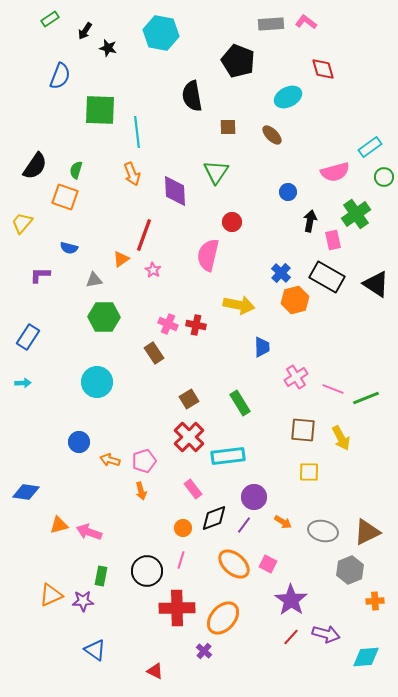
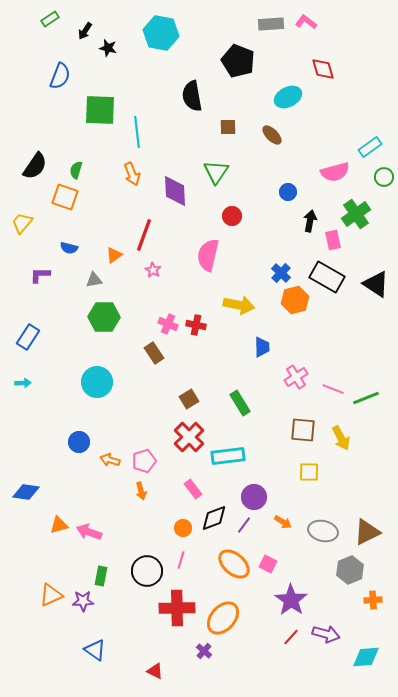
red circle at (232, 222): moved 6 px up
orange triangle at (121, 259): moved 7 px left, 4 px up
orange cross at (375, 601): moved 2 px left, 1 px up
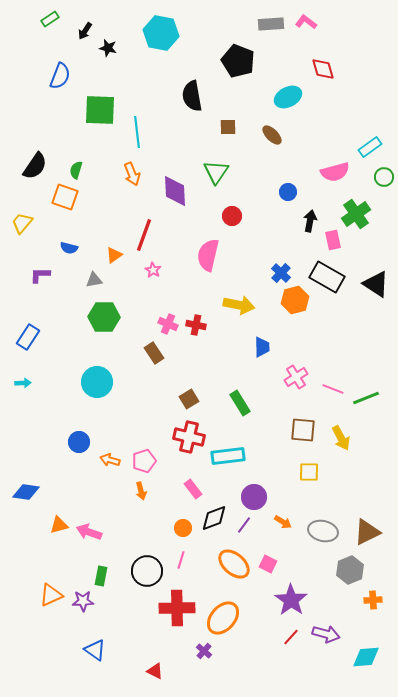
red cross at (189, 437): rotated 32 degrees counterclockwise
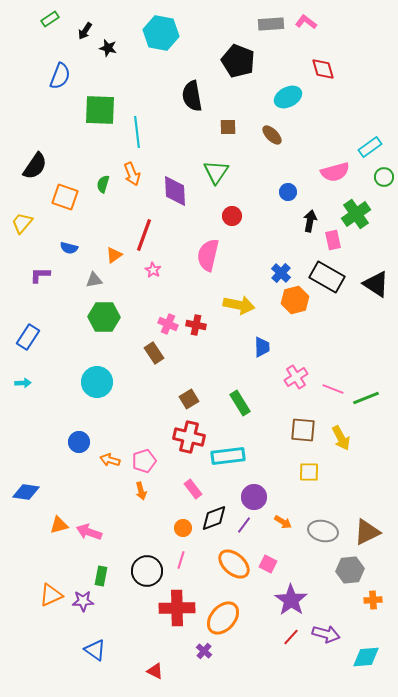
green semicircle at (76, 170): moved 27 px right, 14 px down
gray hexagon at (350, 570): rotated 16 degrees clockwise
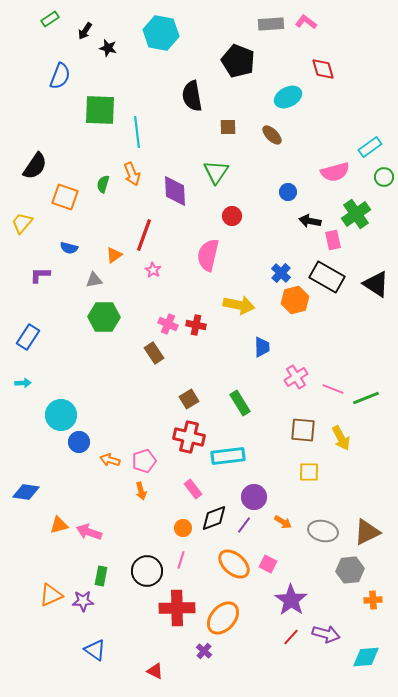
black arrow at (310, 221): rotated 90 degrees counterclockwise
cyan circle at (97, 382): moved 36 px left, 33 px down
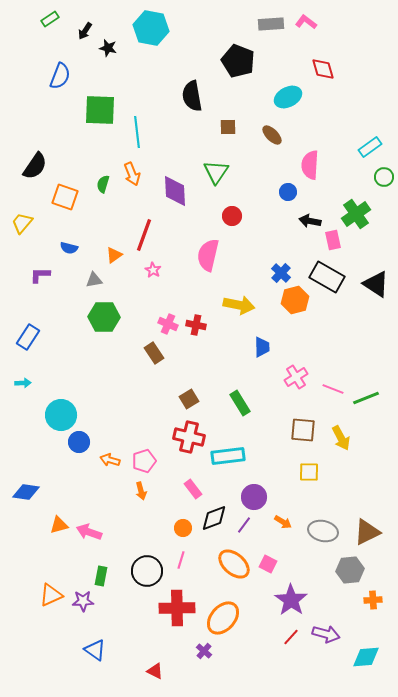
cyan hexagon at (161, 33): moved 10 px left, 5 px up
pink semicircle at (335, 172): moved 25 px left, 7 px up; rotated 108 degrees clockwise
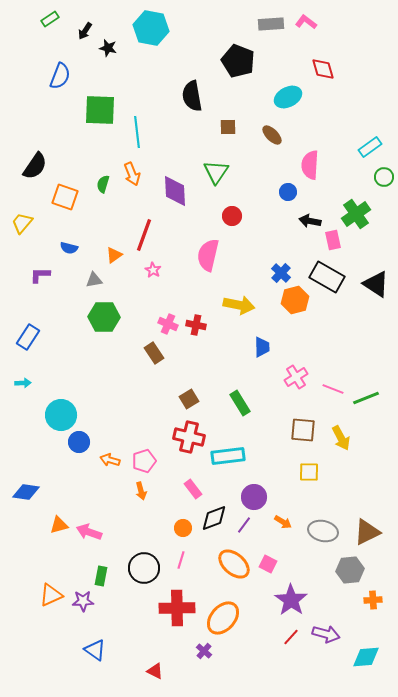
black circle at (147, 571): moved 3 px left, 3 px up
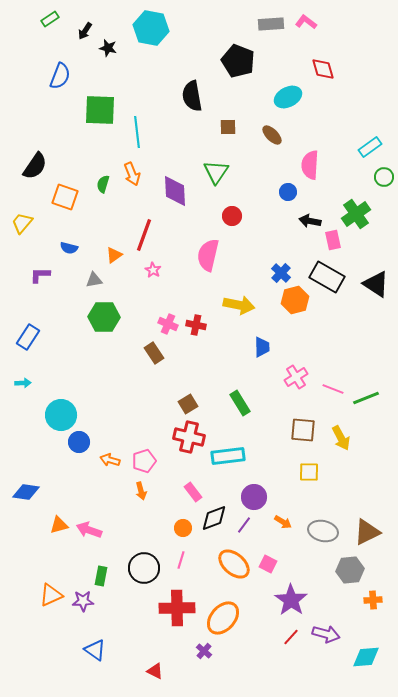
brown square at (189, 399): moved 1 px left, 5 px down
pink rectangle at (193, 489): moved 3 px down
pink arrow at (89, 532): moved 2 px up
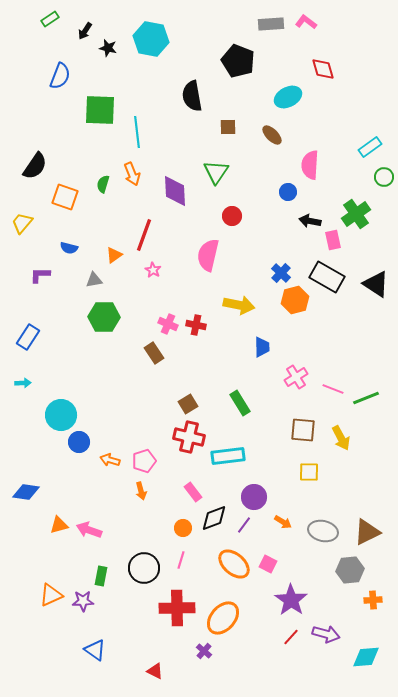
cyan hexagon at (151, 28): moved 11 px down
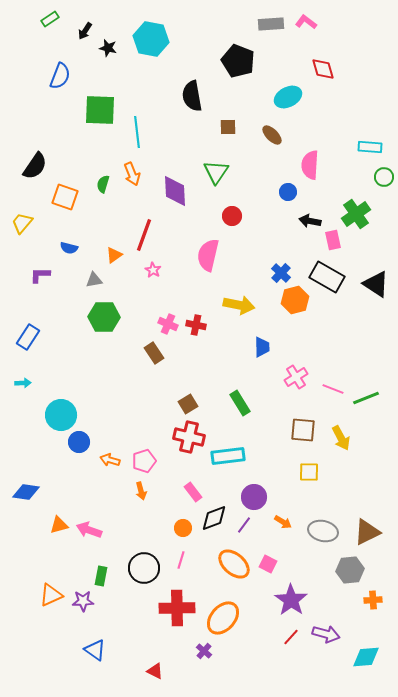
cyan rectangle at (370, 147): rotated 40 degrees clockwise
